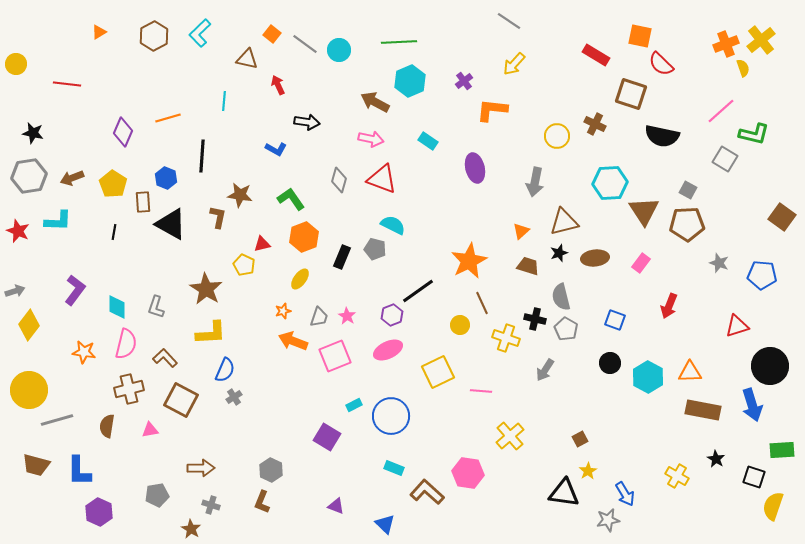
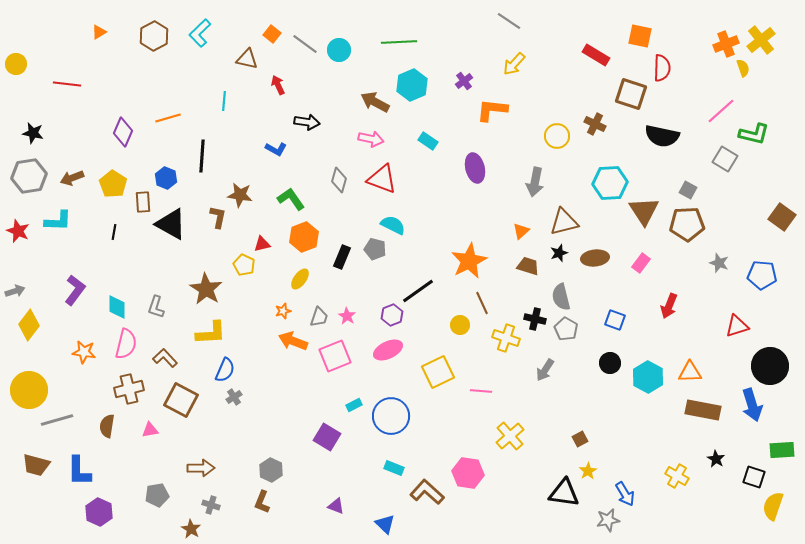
red semicircle at (661, 64): moved 1 px right, 4 px down; rotated 132 degrees counterclockwise
cyan hexagon at (410, 81): moved 2 px right, 4 px down
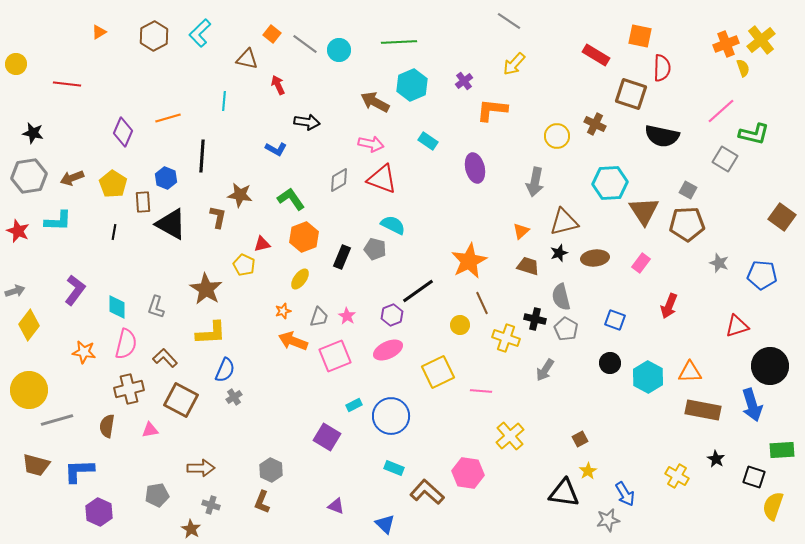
pink arrow at (371, 139): moved 5 px down
gray diamond at (339, 180): rotated 45 degrees clockwise
blue L-shape at (79, 471): rotated 88 degrees clockwise
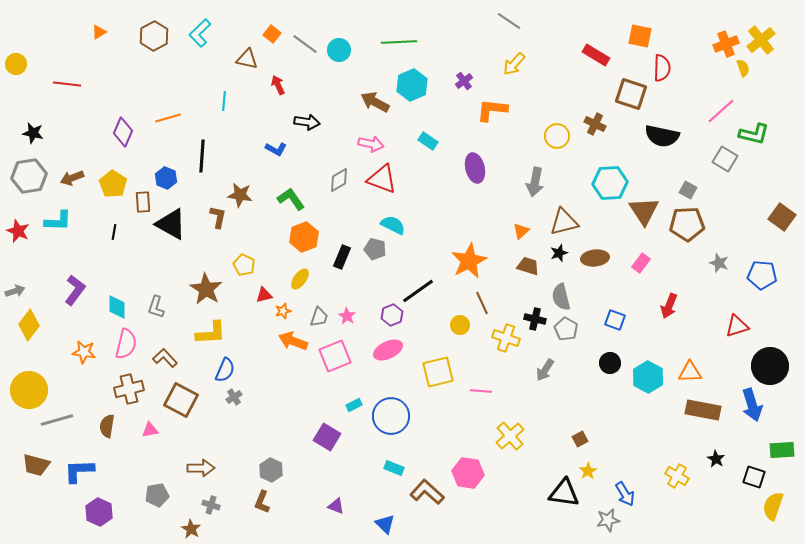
red triangle at (262, 244): moved 2 px right, 51 px down
yellow square at (438, 372): rotated 12 degrees clockwise
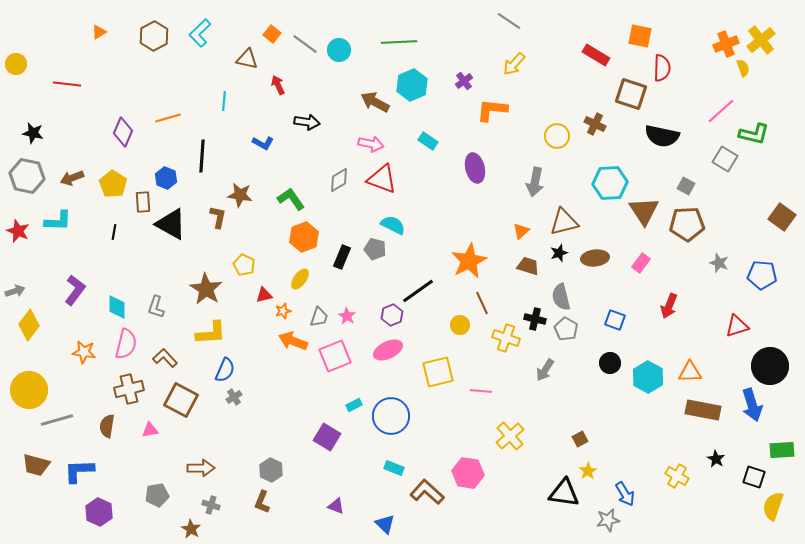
blue L-shape at (276, 149): moved 13 px left, 6 px up
gray hexagon at (29, 176): moved 2 px left; rotated 20 degrees clockwise
gray square at (688, 190): moved 2 px left, 4 px up
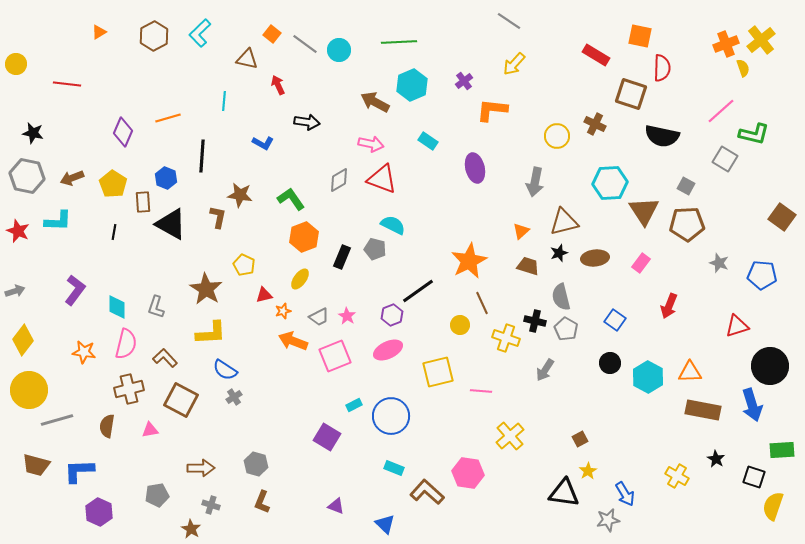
gray trapezoid at (319, 317): rotated 45 degrees clockwise
black cross at (535, 319): moved 2 px down
blue square at (615, 320): rotated 15 degrees clockwise
yellow diamond at (29, 325): moved 6 px left, 15 px down
blue semicircle at (225, 370): rotated 100 degrees clockwise
gray hexagon at (271, 470): moved 15 px left, 6 px up; rotated 10 degrees counterclockwise
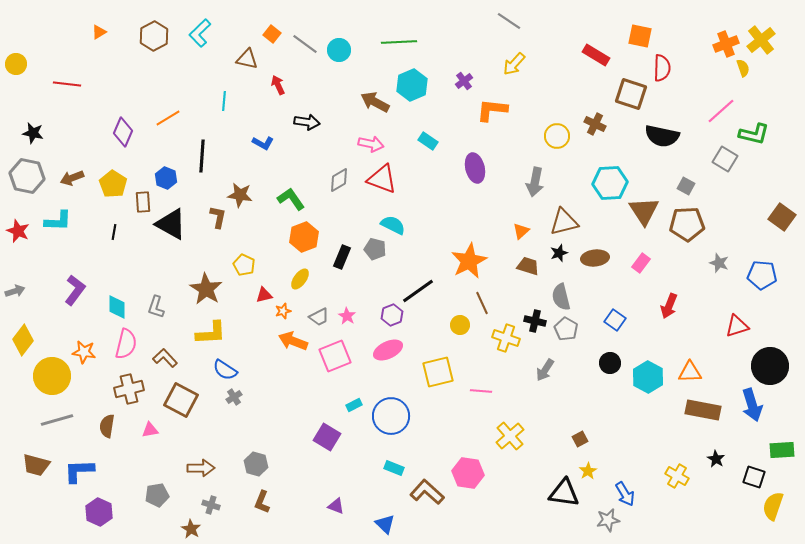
orange line at (168, 118): rotated 15 degrees counterclockwise
yellow circle at (29, 390): moved 23 px right, 14 px up
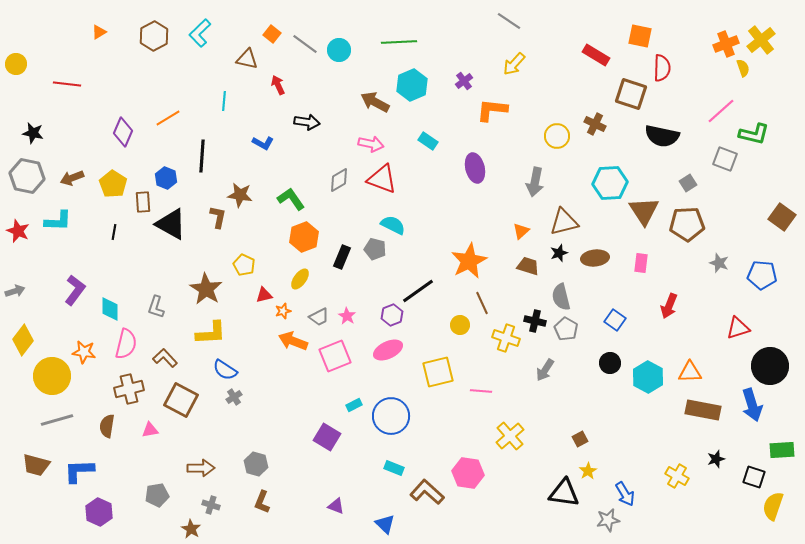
gray square at (725, 159): rotated 10 degrees counterclockwise
gray square at (686, 186): moved 2 px right, 3 px up; rotated 30 degrees clockwise
pink rectangle at (641, 263): rotated 30 degrees counterclockwise
cyan diamond at (117, 307): moved 7 px left, 2 px down
red triangle at (737, 326): moved 1 px right, 2 px down
black star at (716, 459): rotated 24 degrees clockwise
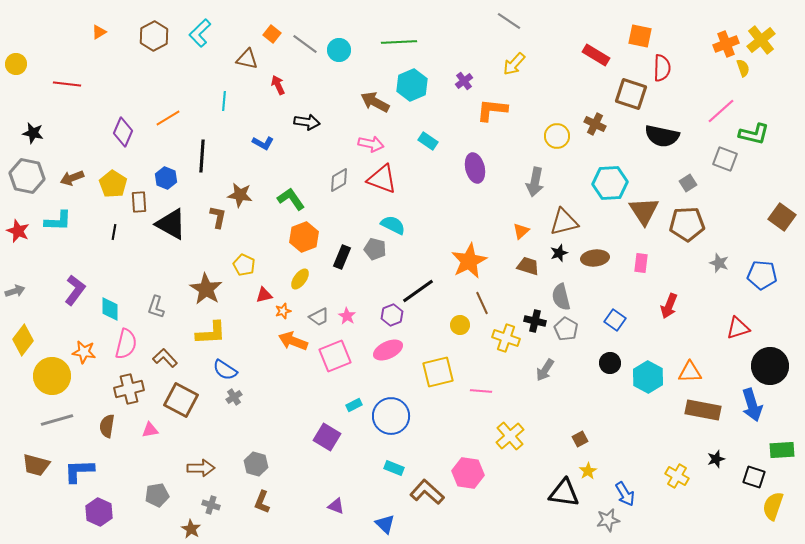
brown rectangle at (143, 202): moved 4 px left
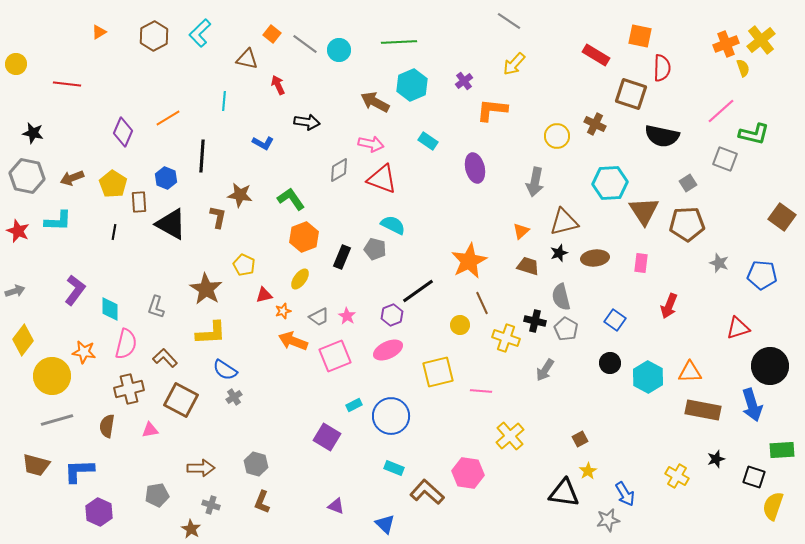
gray diamond at (339, 180): moved 10 px up
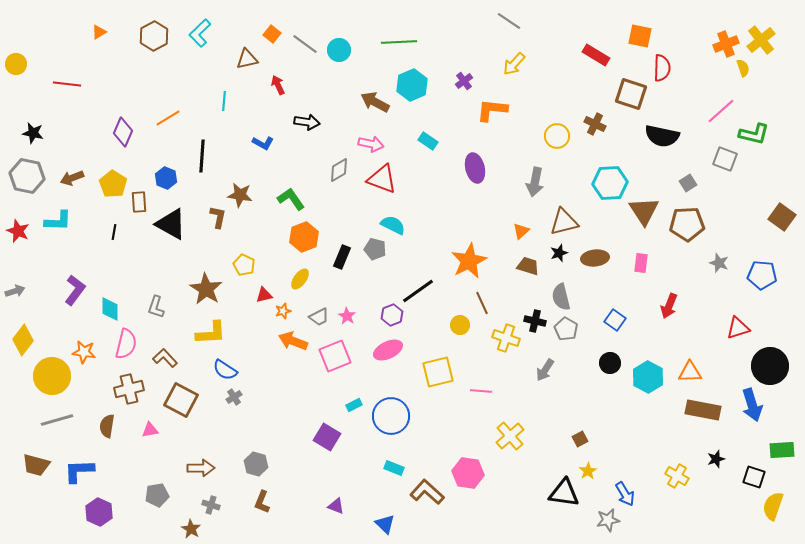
brown triangle at (247, 59): rotated 25 degrees counterclockwise
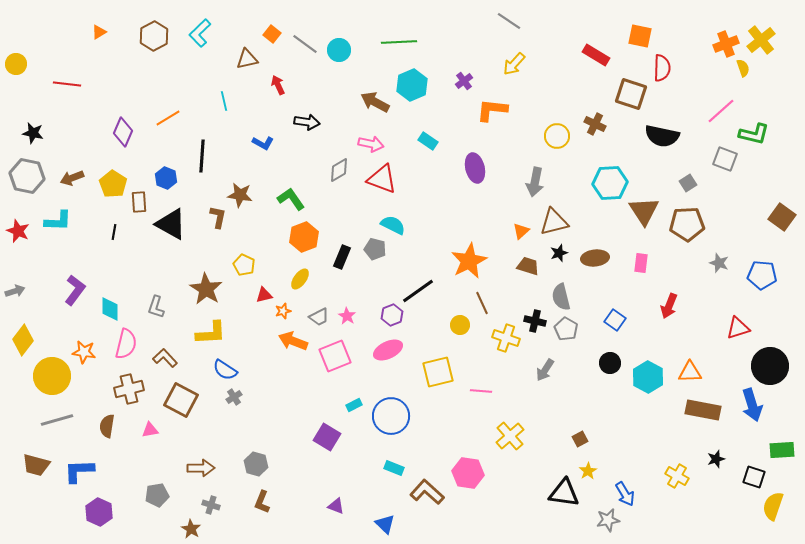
cyan line at (224, 101): rotated 18 degrees counterclockwise
brown triangle at (564, 222): moved 10 px left
